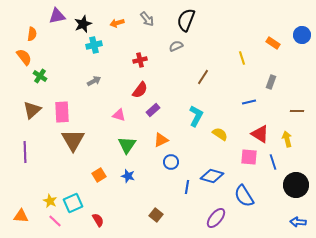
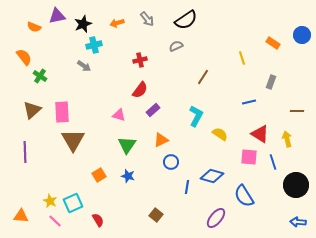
black semicircle at (186, 20): rotated 145 degrees counterclockwise
orange semicircle at (32, 34): moved 2 px right, 7 px up; rotated 104 degrees clockwise
gray arrow at (94, 81): moved 10 px left, 15 px up; rotated 64 degrees clockwise
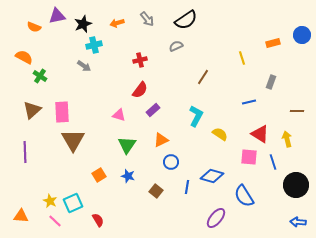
orange rectangle at (273, 43): rotated 48 degrees counterclockwise
orange semicircle at (24, 57): rotated 24 degrees counterclockwise
brown square at (156, 215): moved 24 px up
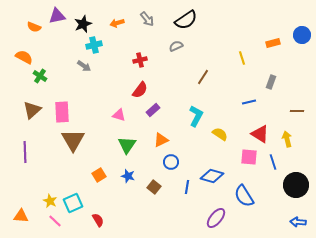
brown square at (156, 191): moved 2 px left, 4 px up
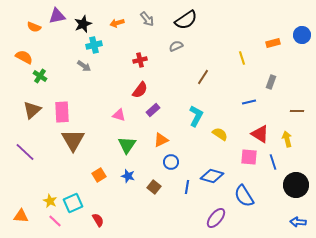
purple line at (25, 152): rotated 45 degrees counterclockwise
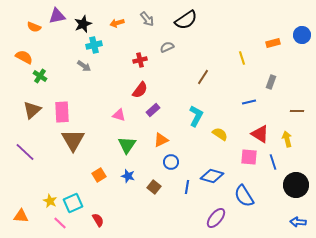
gray semicircle at (176, 46): moved 9 px left, 1 px down
pink line at (55, 221): moved 5 px right, 2 px down
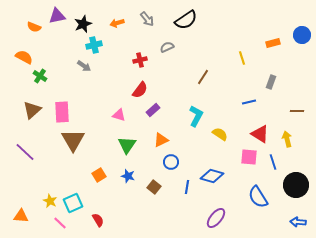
blue semicircle at (244, 196): moved 14 px right, 1 px down
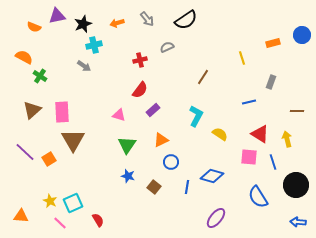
orange square at (99, 175): moved 50 px left, 16 px up
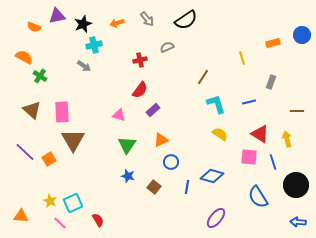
brown triangle at (32, 110): rotated 36 degrees counterclockwise
cyan L-shape at (196, 116): moved 20 px right, 12 px up; rotated 45 degrees counterclockwise
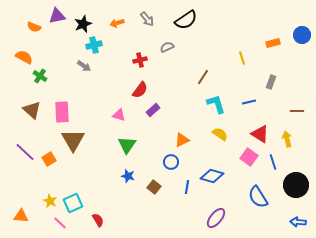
orange triangle at (161, 140): moved 21 px right
pink square at (249, 157): rotated 30 degrees clockwise
